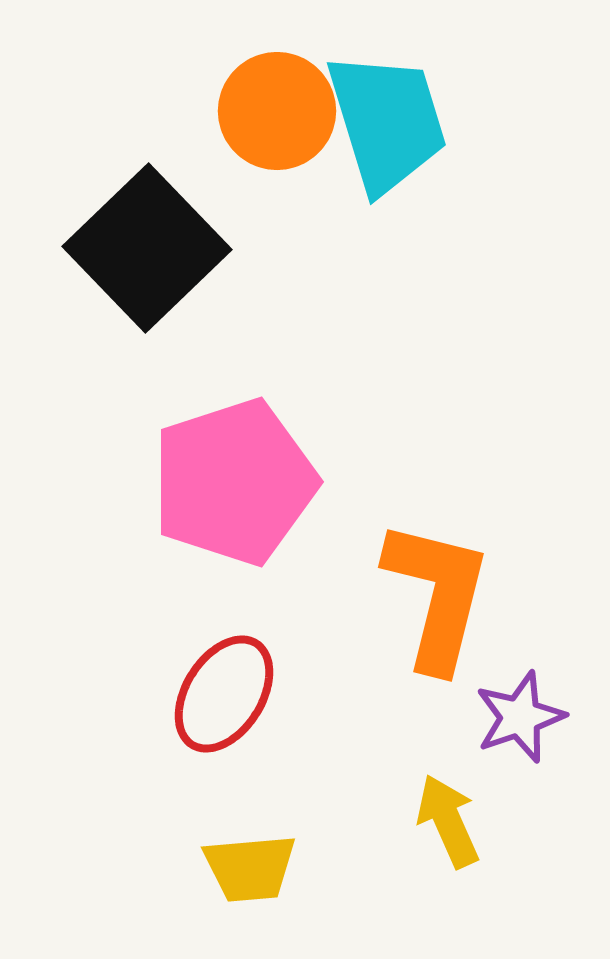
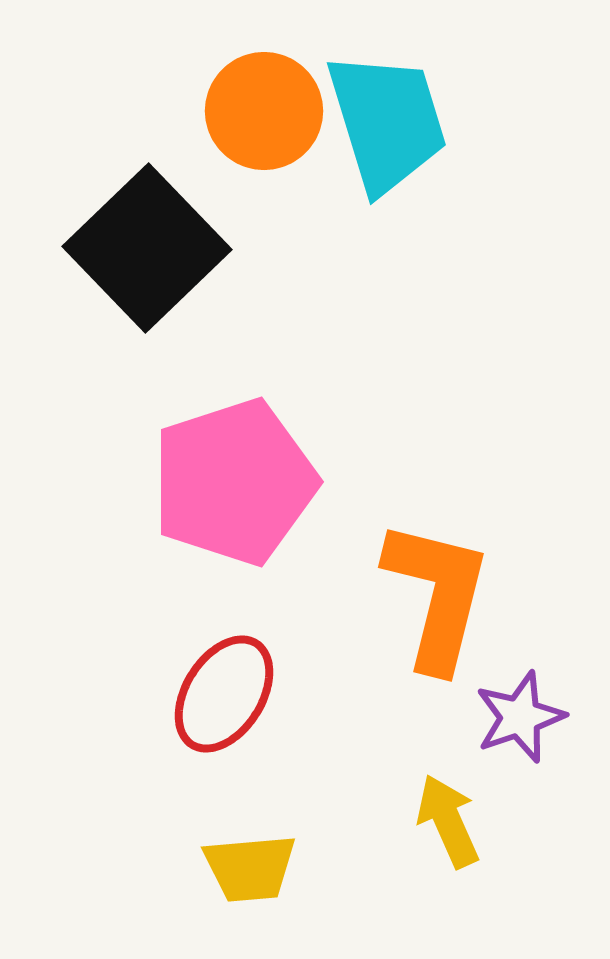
orange circle: moved 13 px left
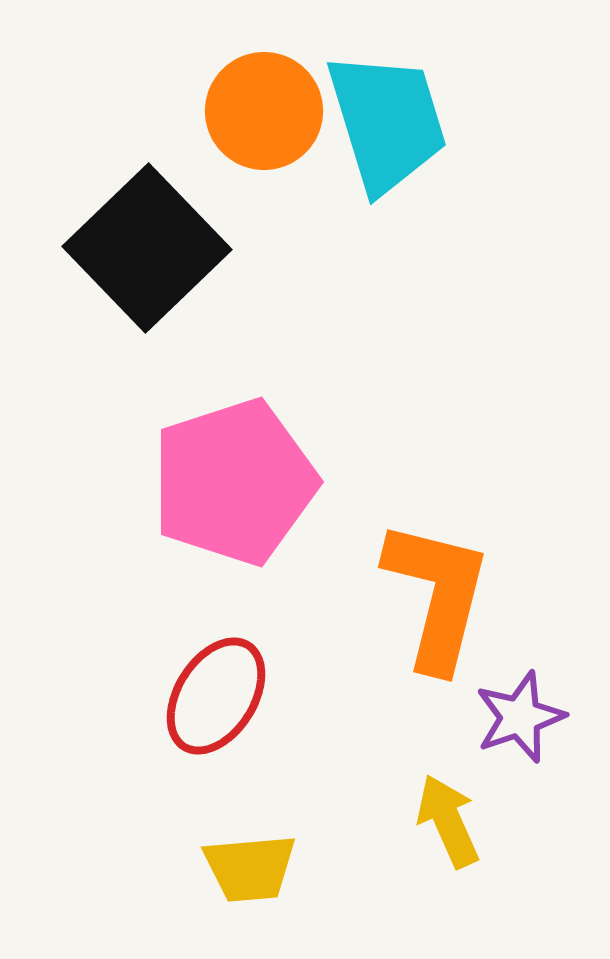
red ellipse: moved 8 px left, 2 px down
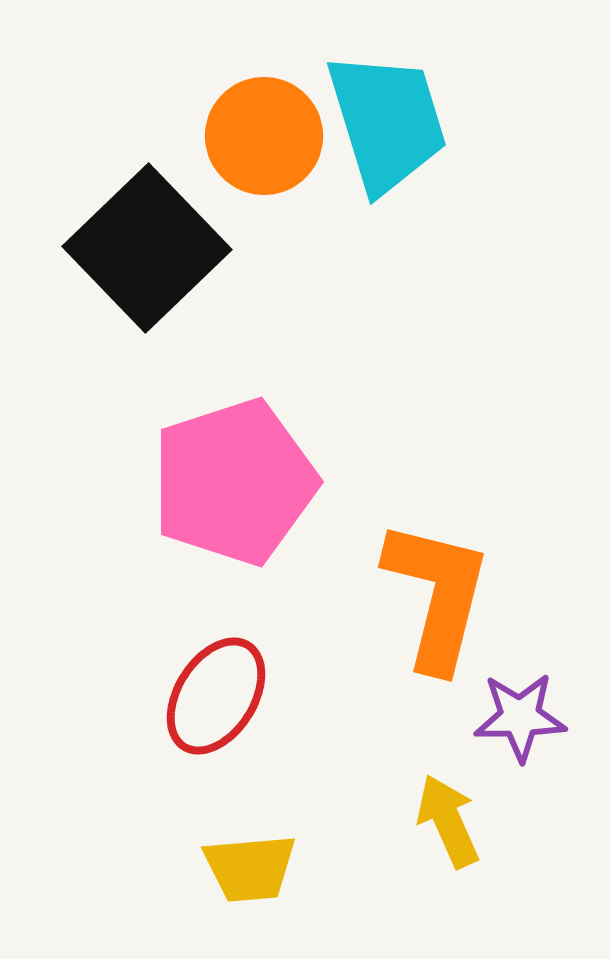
orange circle: moved 25 px down
purple star: rotated 18 degrees clockwise
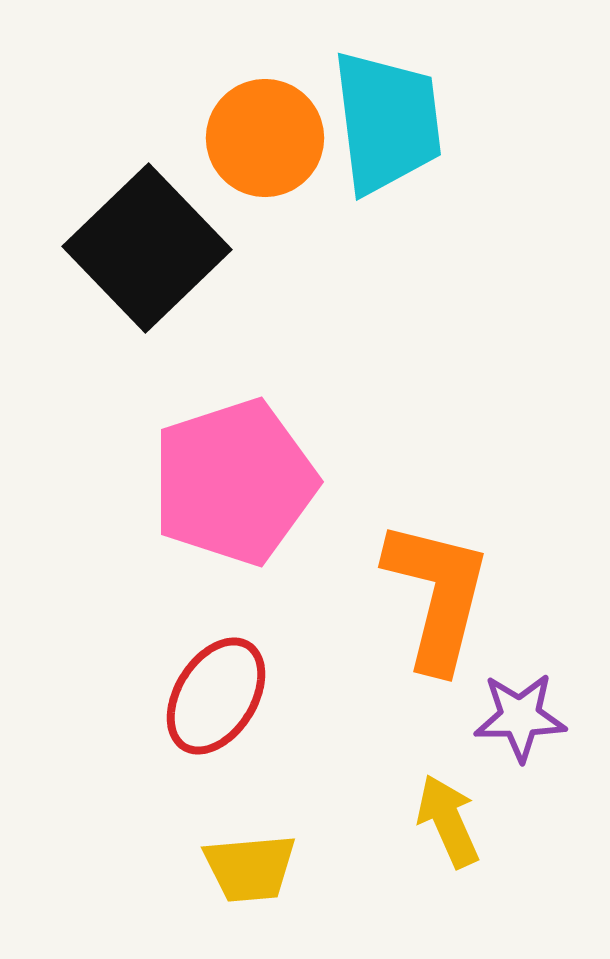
cyan trapezoid: rotated 10 degrees clockwise
orange circle: moved 1 px right, 2 px down
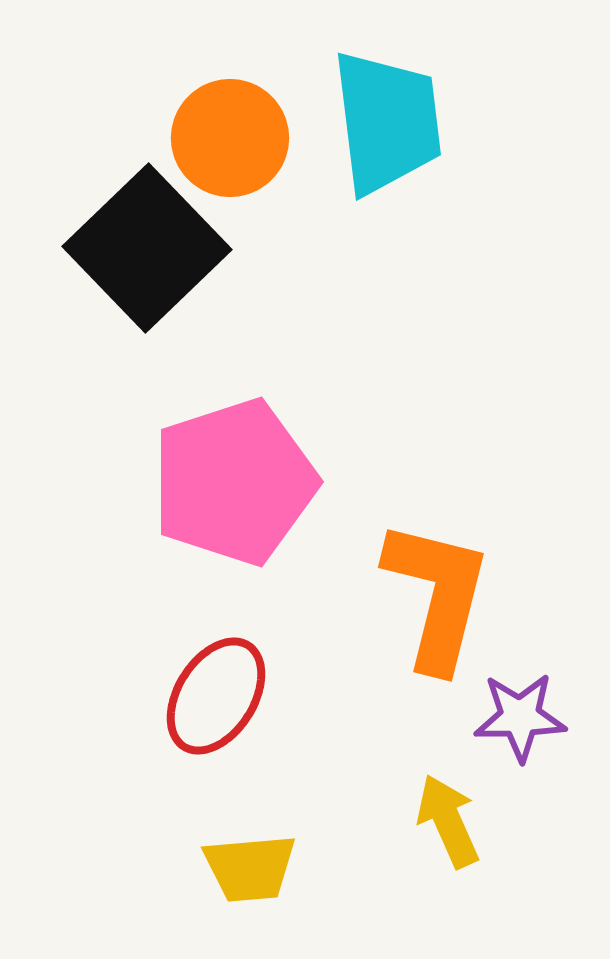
orange circle: moved 35 px left
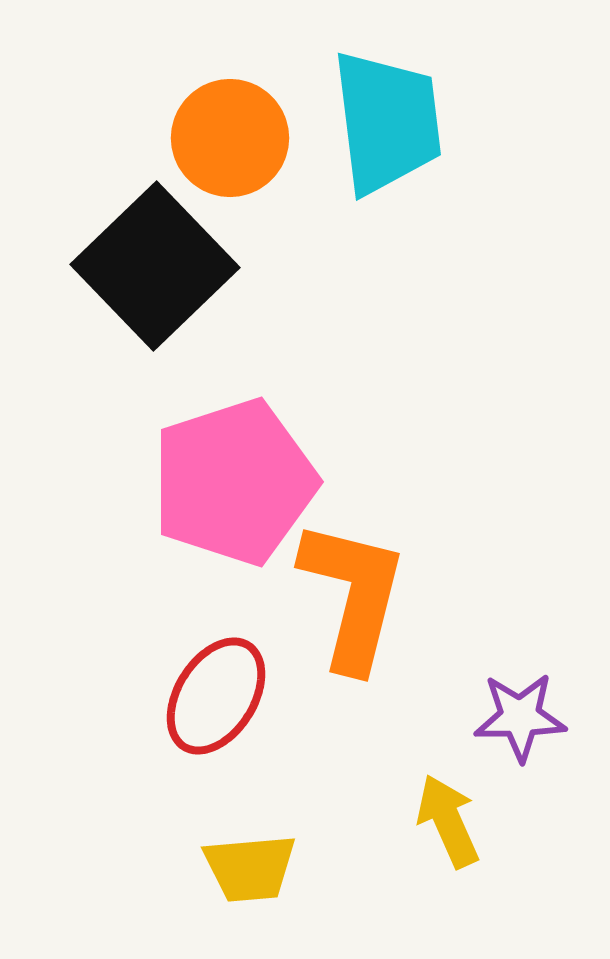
black square: moved 8 px right, 18 px down
orange L-shape: moved 84 px left
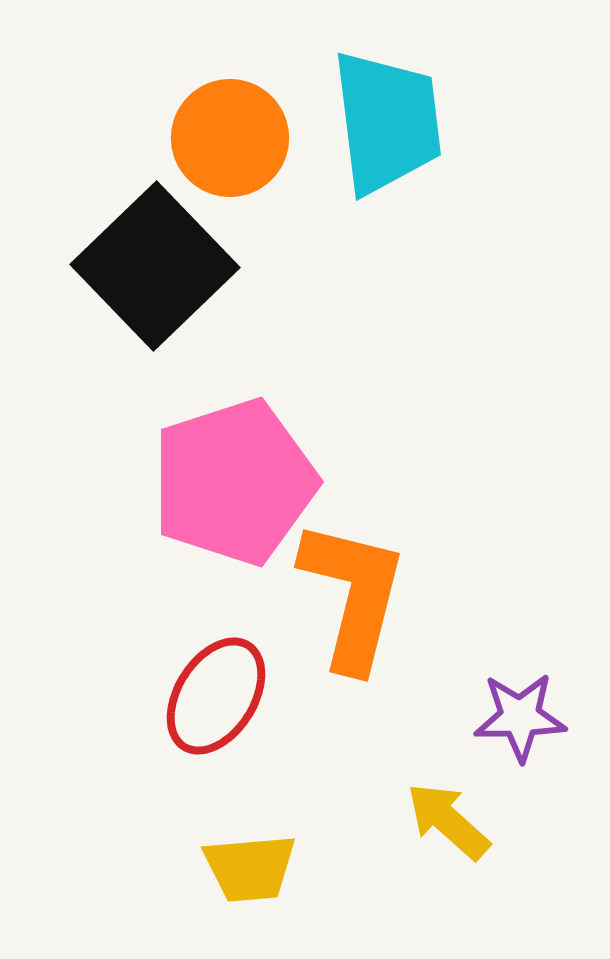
yellow arrow: rotated 24 degrees counterclockwise
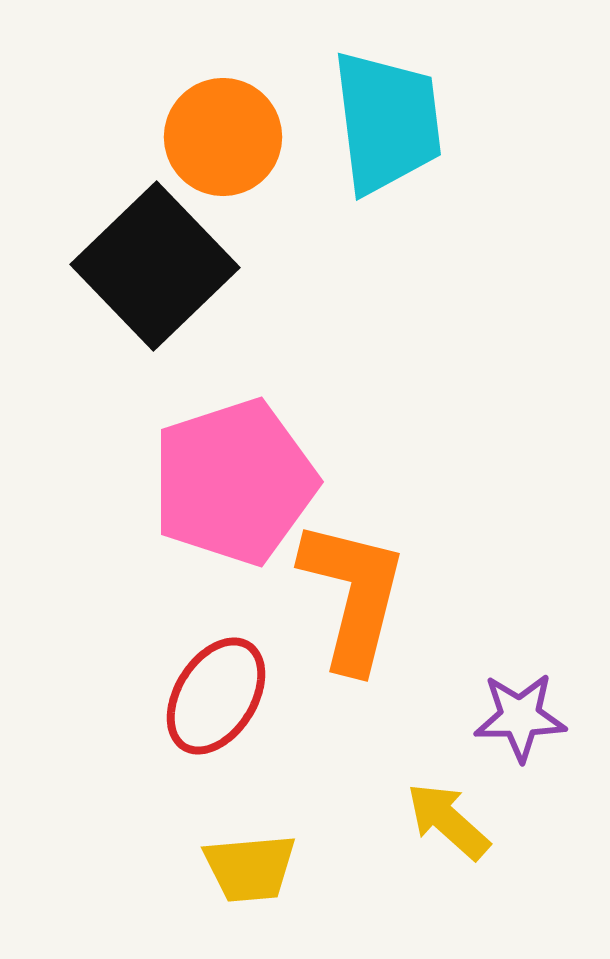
orange circle: moved 7 px left, 1 px up
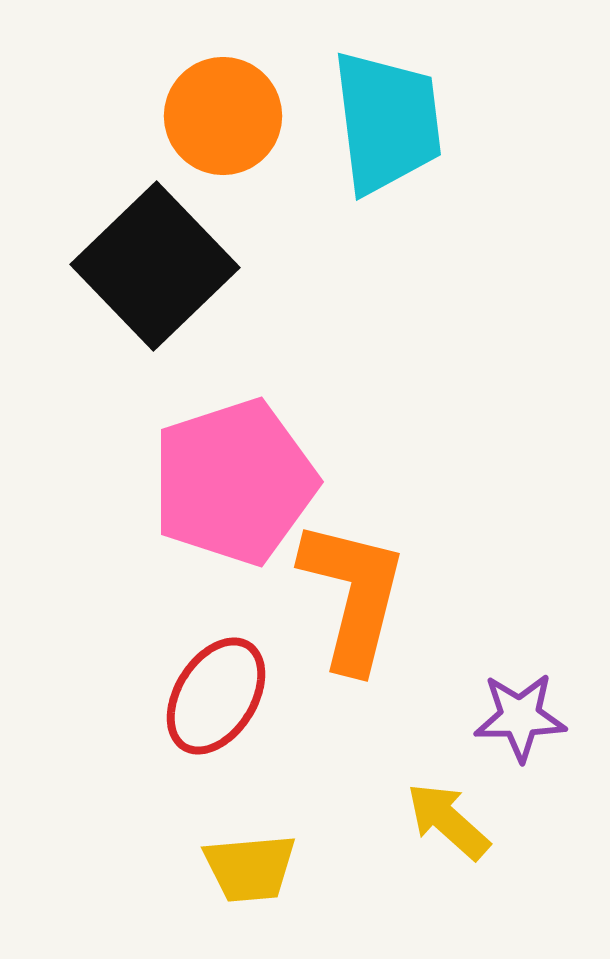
orange circle: moved 21 px up
